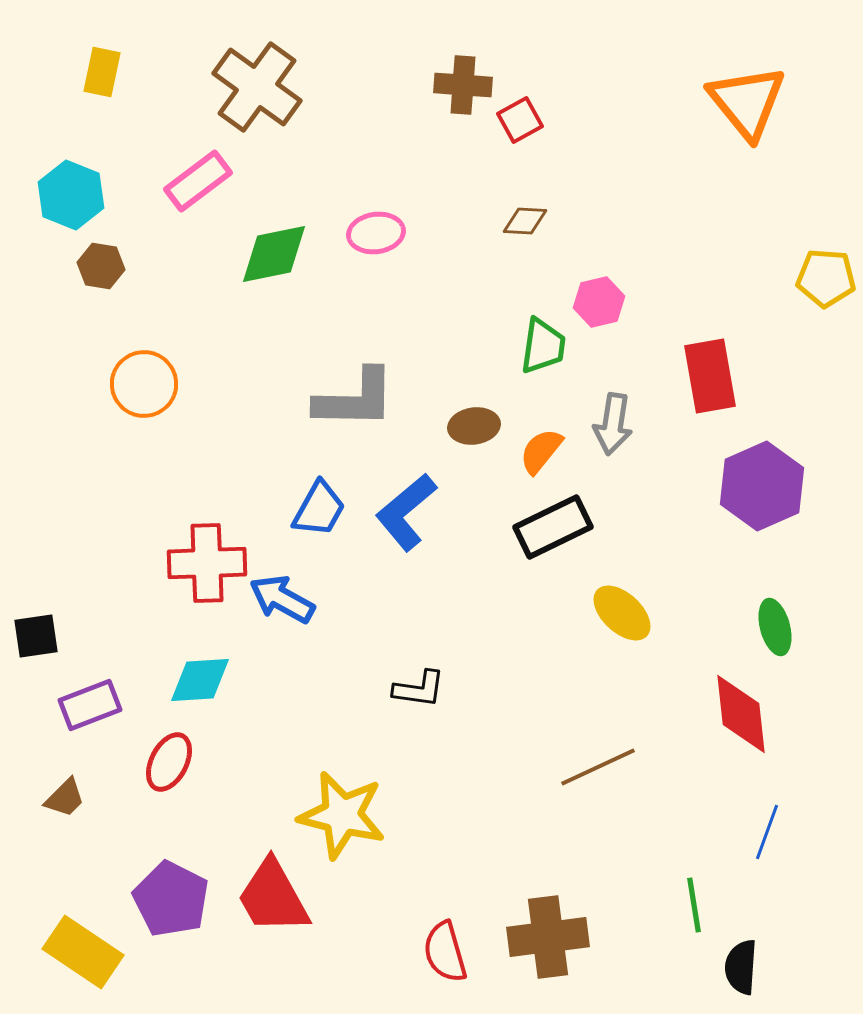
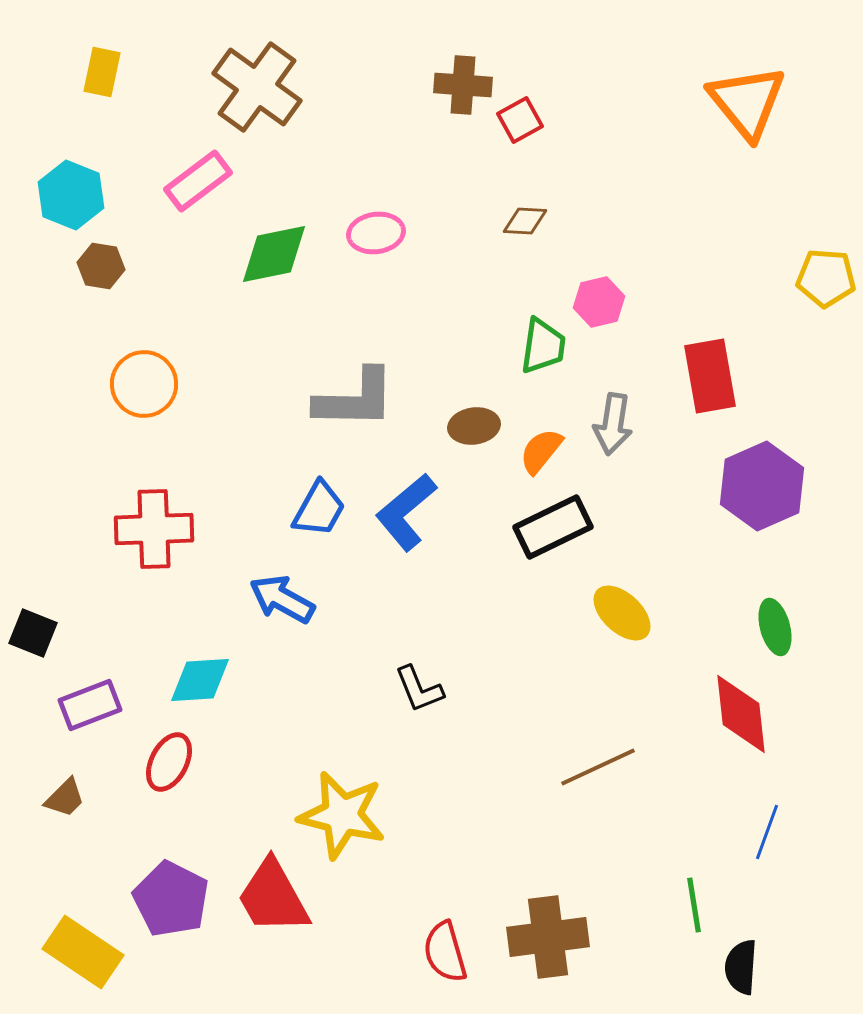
red cross at (207, 563): moved 53 px left, 34 px up
black square at (36, 636): moved 3 px left, 3 px up; rotated 30 degrees clockwise
black L-shape at (419, 689): rotated 60 degrees clockwise
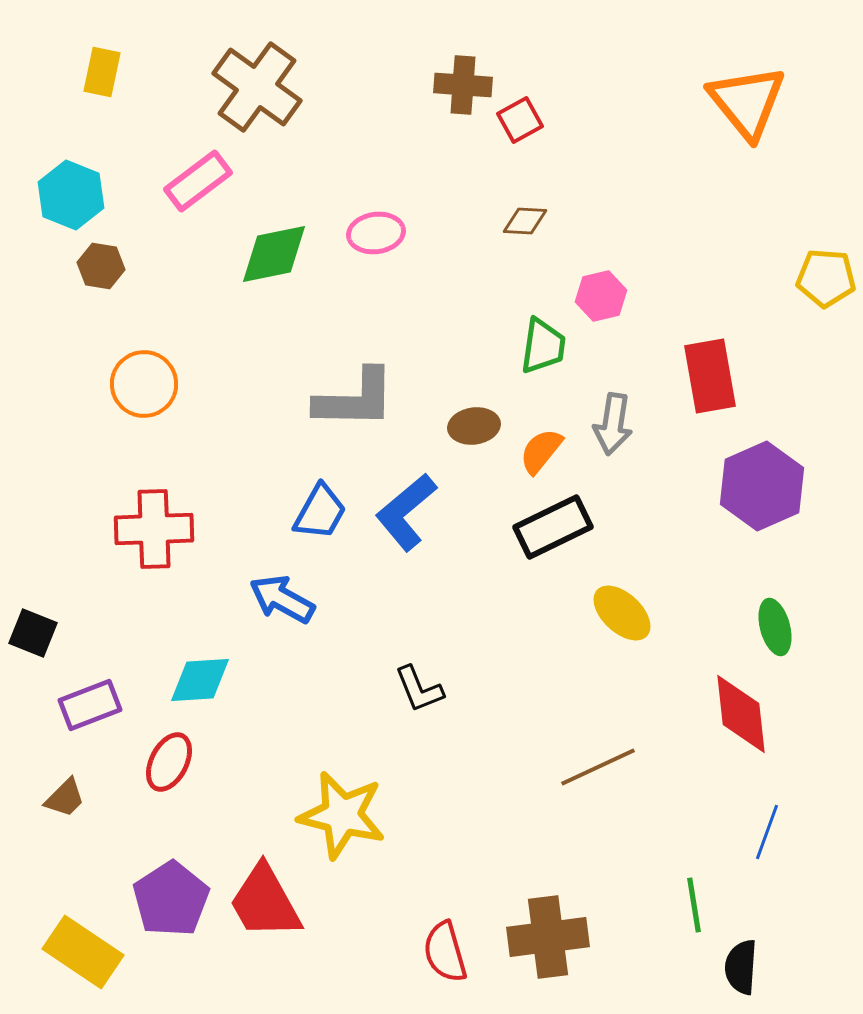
pink hexagon at (599, 302): moved 2 px right, 6 px up
blue trapezoid at (319, 509): moved 1 px right, 3 px down
red trapezoid at (273, 897): moved 8 px left, 5 px down
purple pentagon at (171, 899): rotated 12 degrees clockwise
